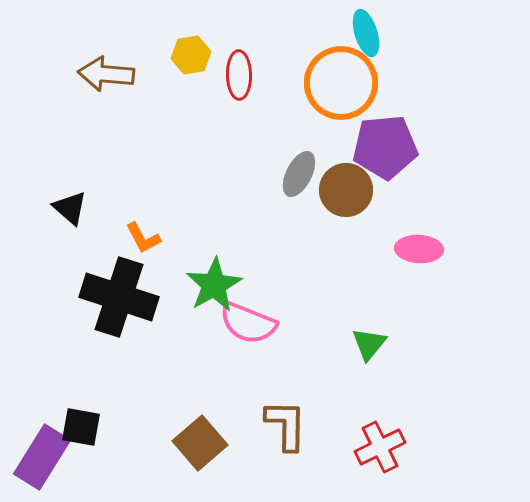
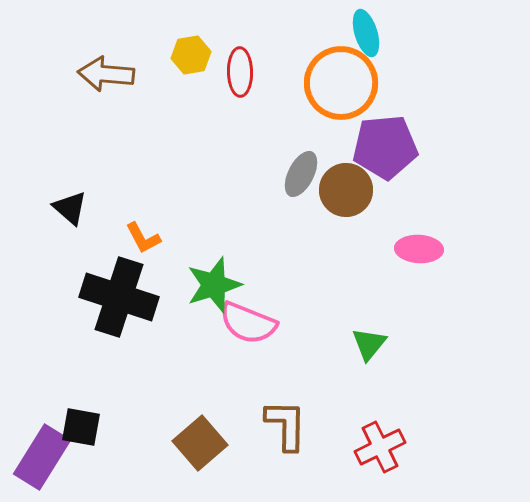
red ellipse: moved 1 px right, 3 px up
gray ellipse: moved 2 px right
green star: rotated 12 degrees clockwise
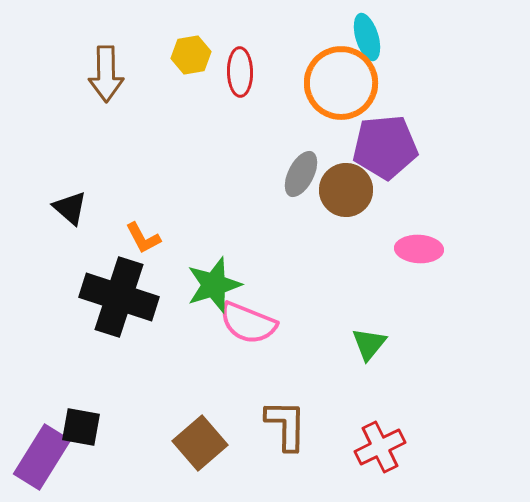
cyan ellipse: moved 1 px right, 4 px down
brown arrow: rotated 96 degrees counterclockwise
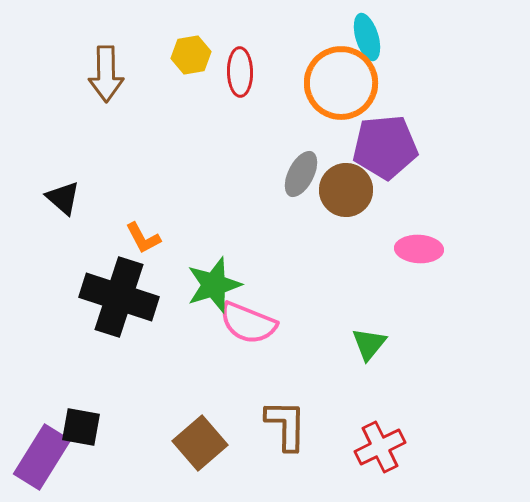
black triangle: moved 7 px left, 10 px up
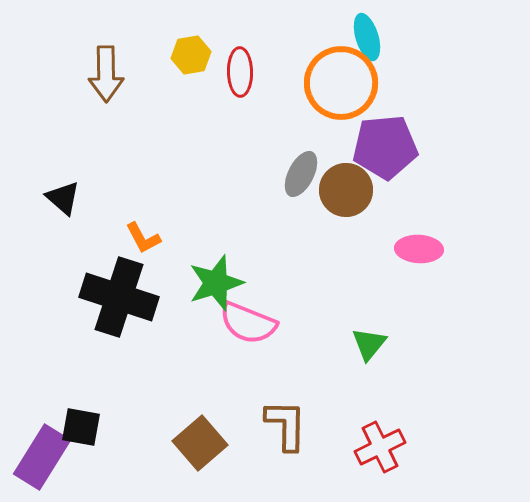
green star: moved 2 px right, 2 px up
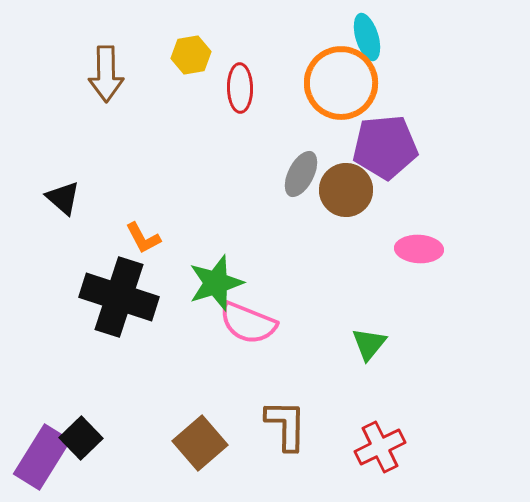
red ellipse: moved 16 px down
black square: moved 11 px down; rotated 36 degrees clockwise
